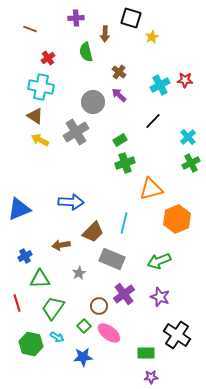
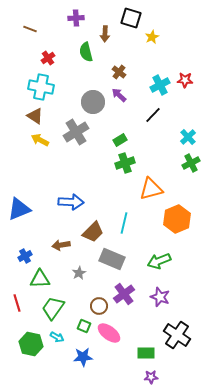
black line at (153, 121): moved 6 px up
green square at (84, 326): rotated 24 degrees counterclockwise
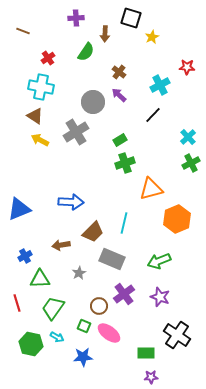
brown line at (30, 29): moved 7 px left, 2 px down
green semicircle at (86, 52): rotated 132 degrees counterclockwise
red star at (185, 80): moved 2 px right, 13 px up
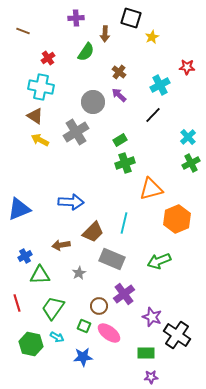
green triangle at (40, 279): moved 4 px up
purple star at (160, 297): moved 8 px left, 20 px down
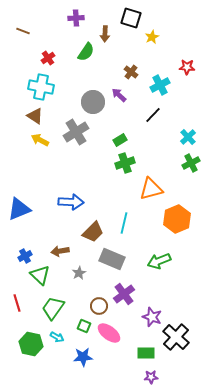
brown cross at (119, 72): moved 12 px right
brown arrow at (61, 245): moved 1 px left, 6 px down
green triangle at (40, 275): rotated 45 degrees clockwise
black cross at (177, 335): moved 1 px left, 2 px down; rotated 8 degrees clockwise
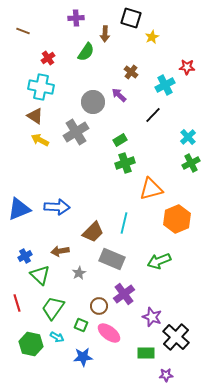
cyan cross at (160, 85): moved 5 px right
blue arrow at (71, 202): moved 14 px left, 5 px down
green square at (84, 326): moved 3 px left, 1 px up
purple star at (151, 377): moved 15 px right, 2 px up
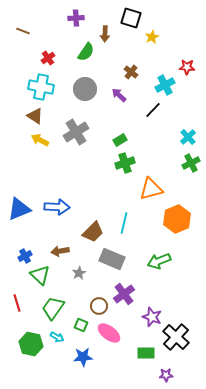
gray circle at (93, 102): moved 8 px left, 13 px up
black line at (153, 115): moved 5 px up
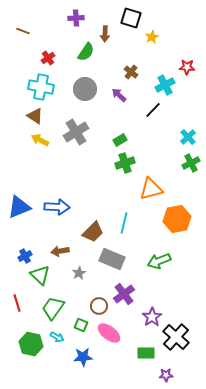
blue triangle at (19, 209): moved 2 px up
orange hexagon at (177, 219): rotated 12 degrees clockwise
purple star at (152, 317): rotated 18 degrees clockwise
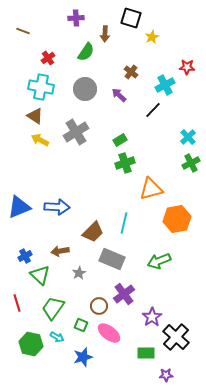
blue star at (83, 357): rotated 12 degrees counterclockwise
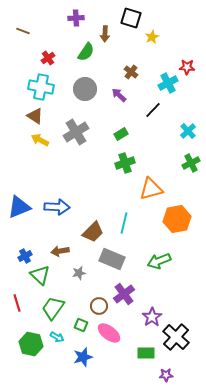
cyan cross at (165, 85): moved 3 px right, 2 px up
cyan cross at (188, 137): moved 6 px up
green rectangle at (120, 140): moved 1 px right, 6 px up
gray star at (79, 273): rotated 16 degrees clockwise
